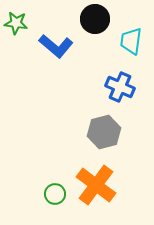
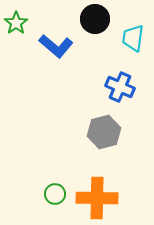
green star: rotated 30 degrees clockwise
cyan trapezoid: moved 2 px right, 3 px up
orange cross: moved 1 px right, 13 px down; rotated 36 degrees counterclockwise
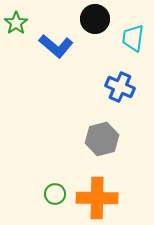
gray hexagon: moved 2 px left, 7 px down
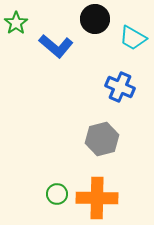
cyan trapezoid: rotated 68 degrees counterclockwise
green circle: moved 2 px right
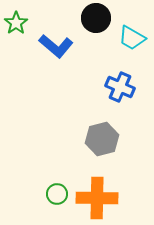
black circle: moved 1 px right, 1 px up
cyan trapezoid: moved 1 px left
